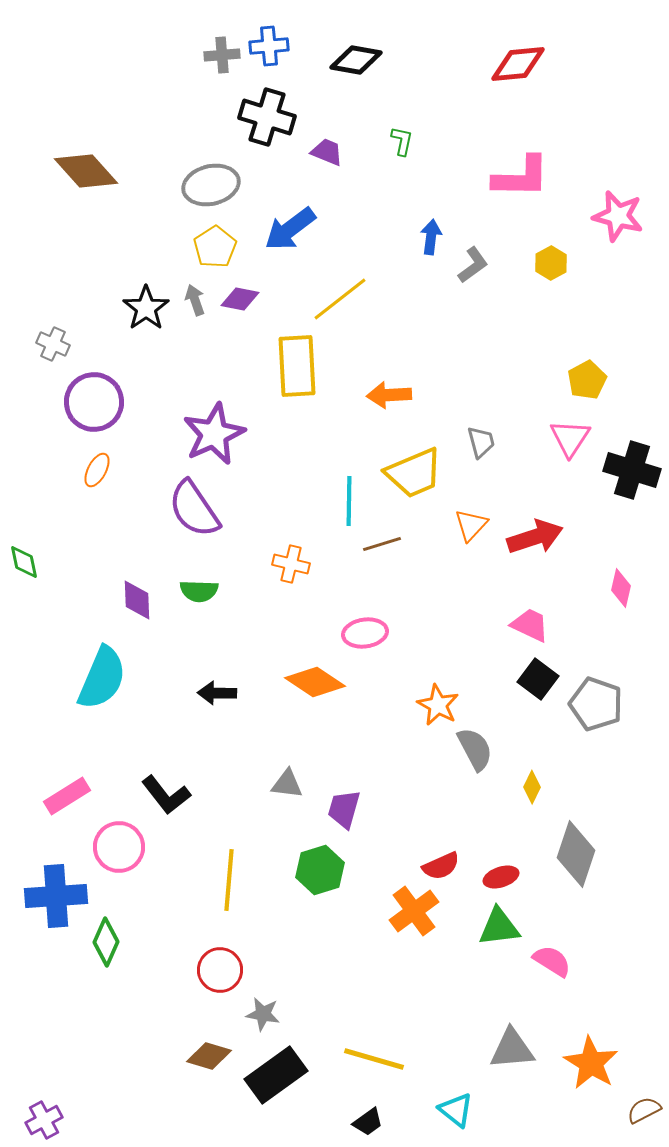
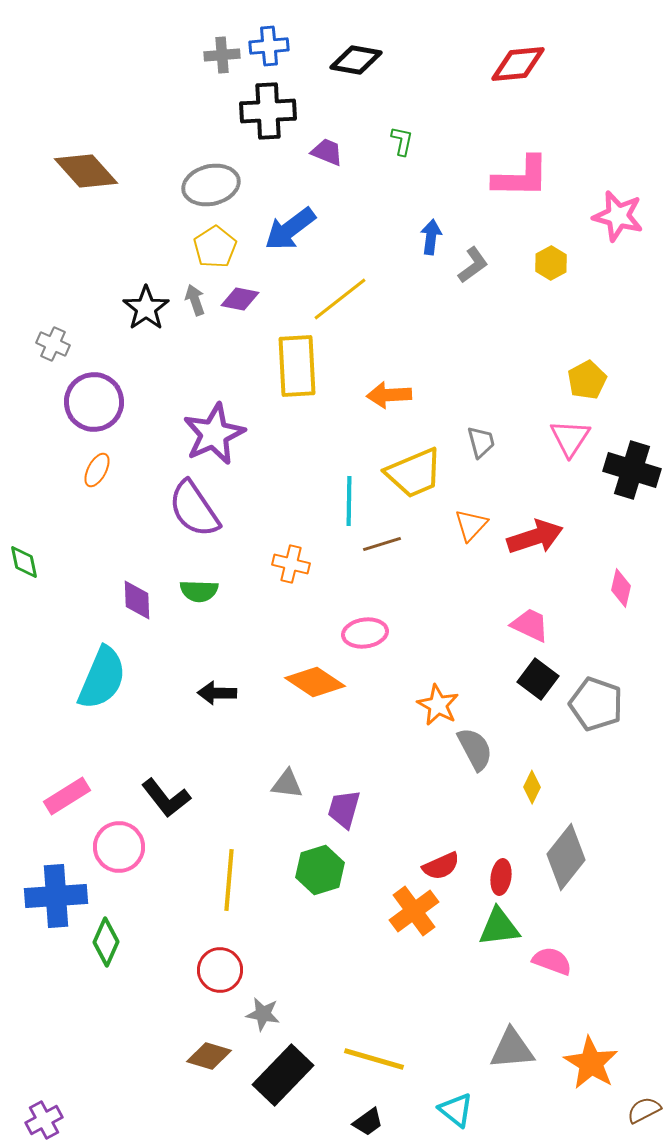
black cross at (267, 117): moved 1 px right, 6 px up; rotated 20 degrees counterclockwise
black L-shape at (166, 795): moved 3 px down
gray diamond at (576, 854): moved 10 px left, 3 px down; rotated 20 degrees clockwise
red ellipse at (501, 877): rotated 64 degrees counterclockwise
pink semicircle at (552, 961): rotated 12 degrees counterclockwise
black rectangle at (276, 1075): moved 7 px right; rotated 10 degrees counterclockwise
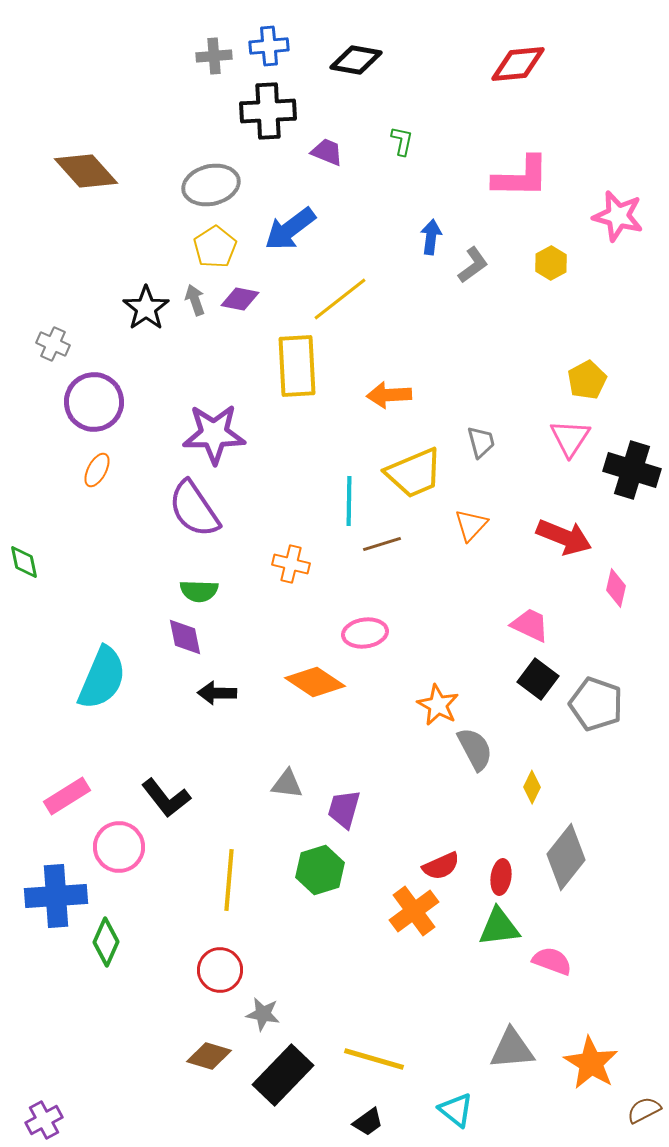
gray cross at (222, 55): moved 8 px left, 1 px down
purple star at (214, 434): rotated 24 degrees clockwise
red arrow at (535, 537): moved 29 px right; rotated 40 degrees clockwise
pink diamond at (621, 588): moved 5 px left
purple diamond at (137, 600): moved 48 px right, 37 px down; rotated 9 degrees counterclockwise
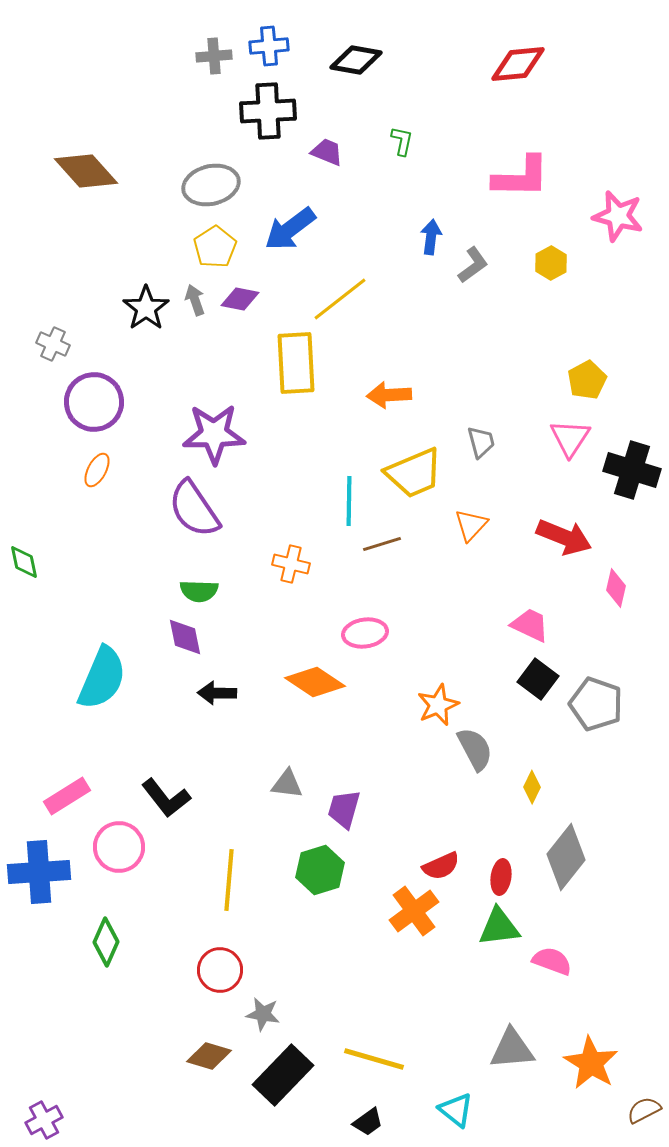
yellow rectangle at (297, 366): moved 1 px left, 3 px up
orange star at (438, 705): rotated 21 degrees clockwise
blue cross at (56, 896): moved 17 px left, 24 px up
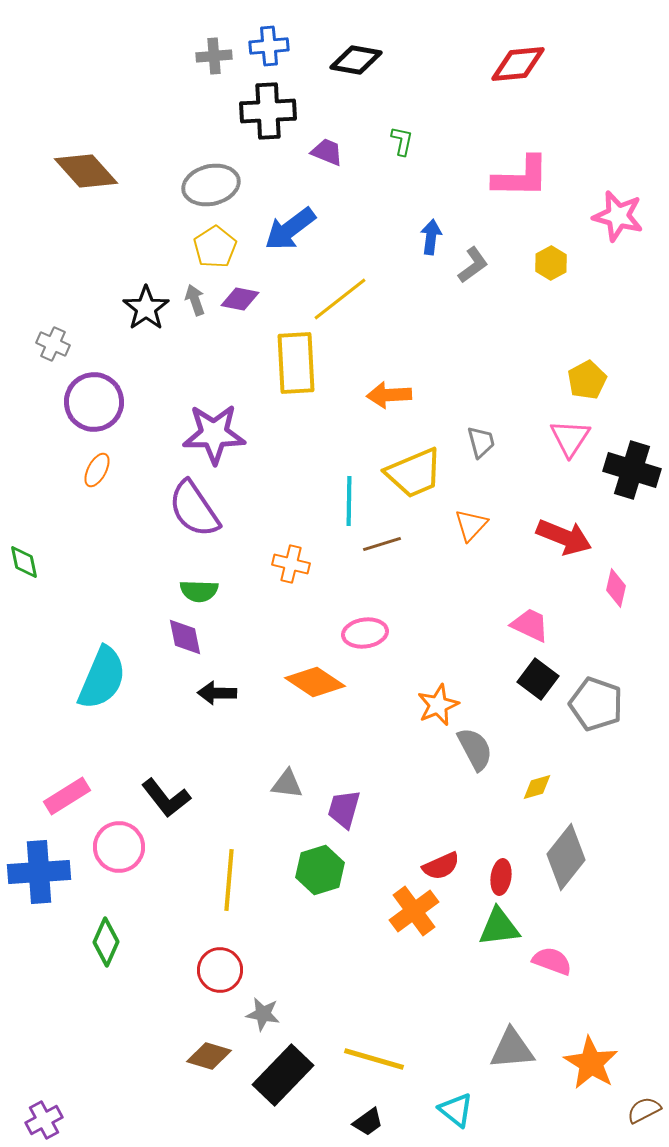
yellow diamond at (532, 787): moved 5 px right; rotated 48 degrees clockwise
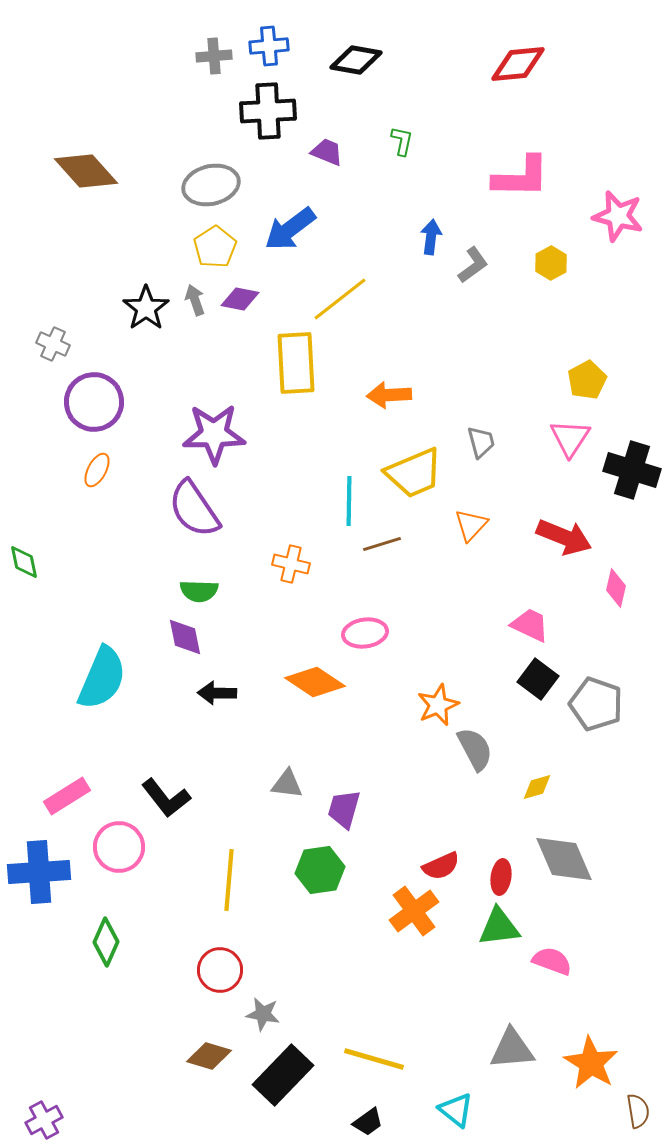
gray diamond at (566, 857): moved 2 px left, 2 px down; rotated 62 degrees counterclockwise
green hexagon at (320, 870): rotated 9 degrees clockwise
brown semicircle at (644, 1110): moved 6 px left, 1 px down; rotated 108 degrees clockwise
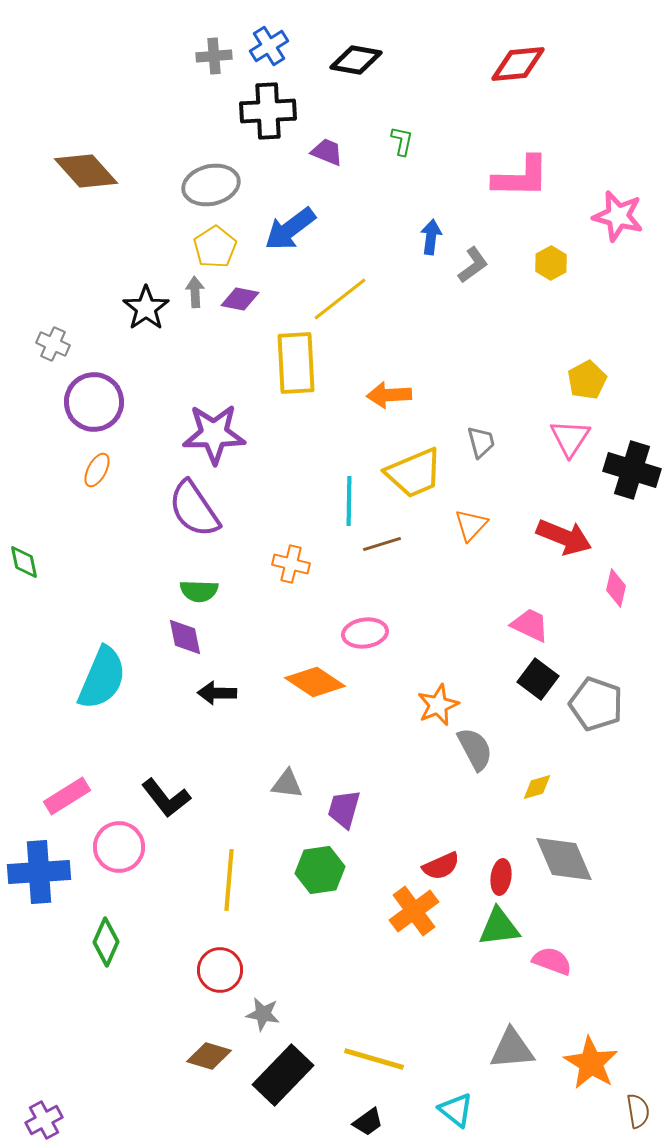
blue cross at (269, 46): rotated 27 degrees counterclockwise
gray arrow at (195, 300): moved 8 px up; rotated 16 degrees clockwise
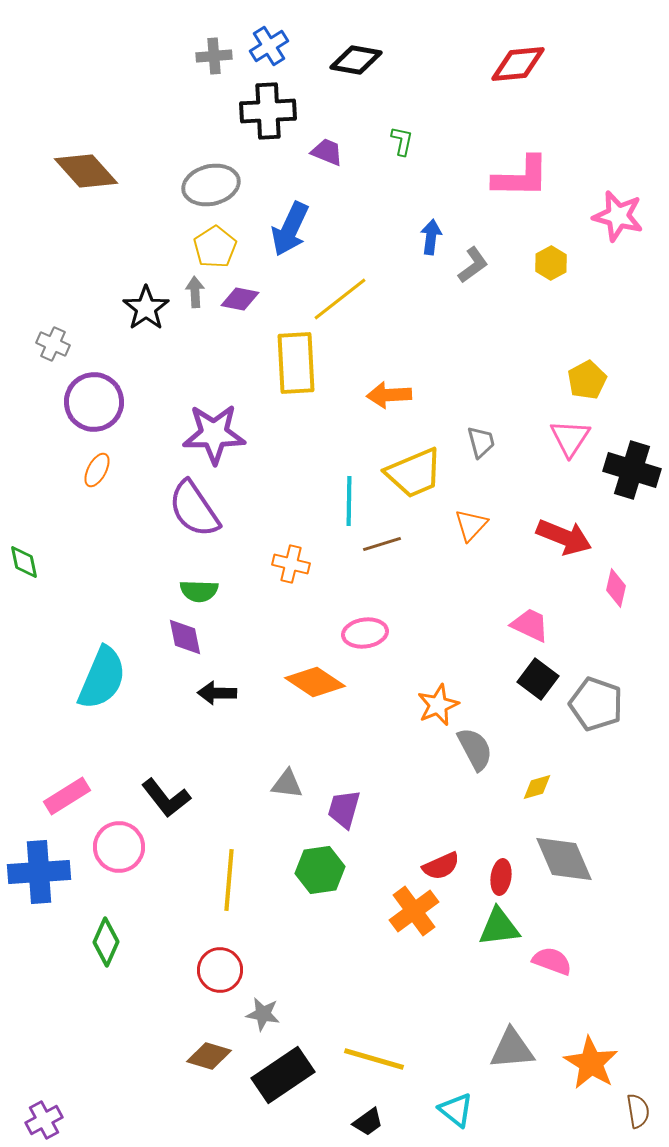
blue arrow at (290, 229): rotated 28 degrees counterclockwise
black rectangle at (283, 1075): rotated 12 degrees clockwise
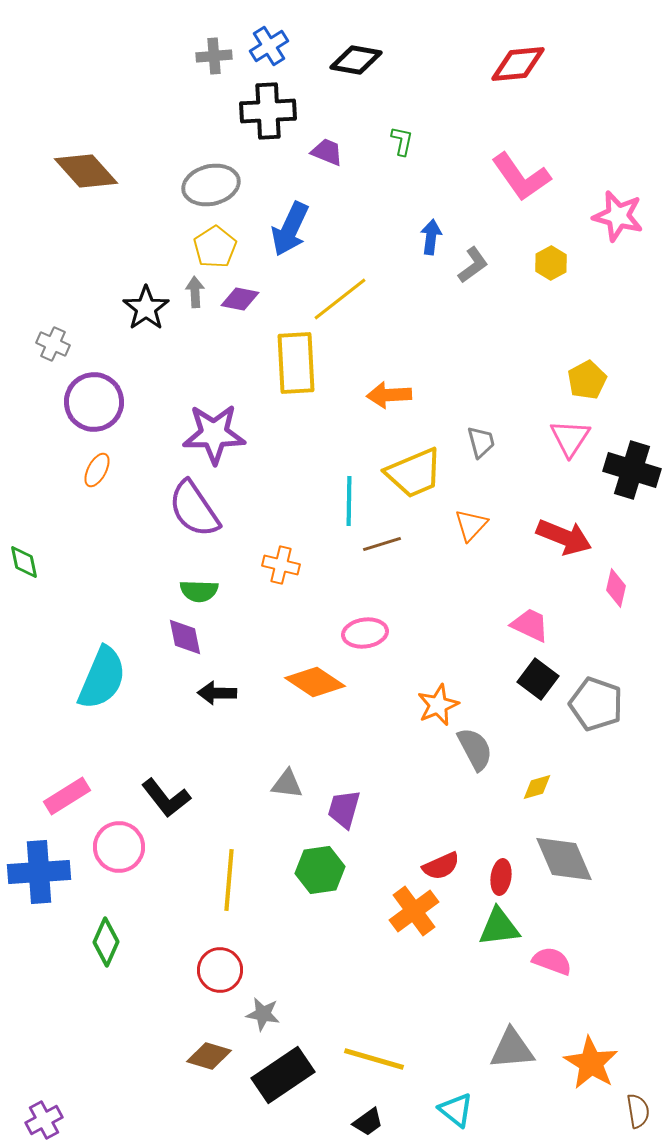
pink L-shape at (521, 177): rotated 54 degrees clockwise
orange cross at (291, 564): moved 10 px left, 1 px down
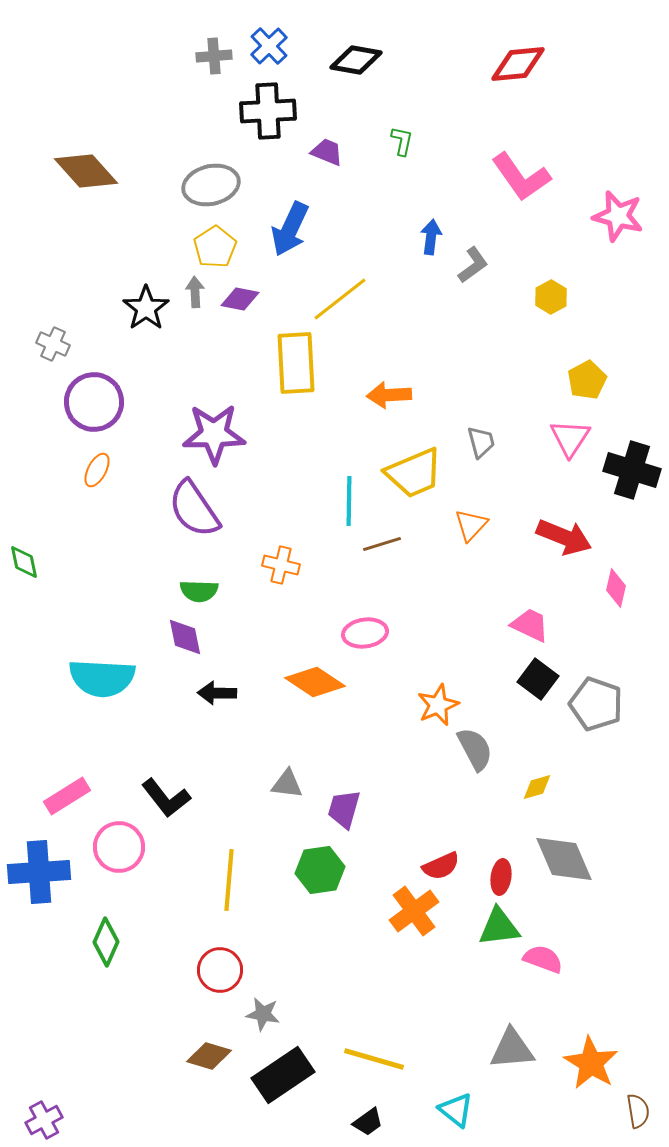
blue cross at (269, 46): rotated 12 degrees counterclockwise
yellow hexagon at (551, 263): moved 34 px down
cyan semicircle at (102, 678): rotated 70 degrees clockwise
pink semicircle at (552, 961): moved 9 px left, 2 px up
